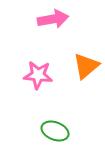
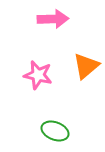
pink arrow: rotated 8 degrees clockwise
pink star: rotated 8 degrees clockwise
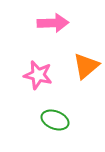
pink arrow: moved 4 px down
green ellipse: moved 11 px up
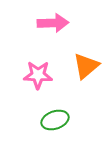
pink star: rotated 12 degrees counterclockwise
green ellipse: rotated 40 degrees counterclockwise
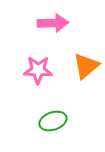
pink star: moved 5 px up
green ellipse: moved 2 px left, 1 px down
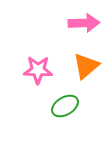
pink arrow: moved 31 px right
green ellipse: moved 12 px right, 15 px up; rotated 12 degrees counterclockwise
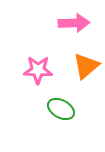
pink arrow: moved 10 px left
green ellipse: moved 4 px left, 3 px down; rotated 60 degrees clockwise
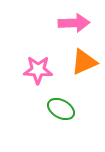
orange triangle: moved 2 px left, 4 px up; rotated 16 degrees clockwise
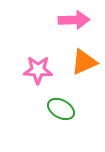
pink arrow: moved 3 px up
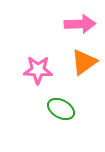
pink arrow: moved 6 px right, 4 px down
orange triangle: rotated 12 degrees counterclockwise
